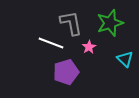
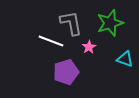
white line: moved 2 px up
cyan triangle: rotated 24 degrees counterclockwise
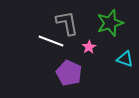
gray L-shape: moved 4 px left
purple pentagon: moved 3 px right, 1 px down; rotated 30 degrees counterclockwise
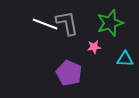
white line: moved 6 px left, 17 px up
pink star: moved 5 px right; rotated 24 degrees clockwise
cyan triangle: rotated 18 degrees counterclockwise
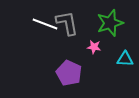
pink star: rotated 16 degrees clockwise
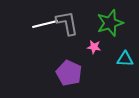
white line: rotated 35 degrees counterclockwise
